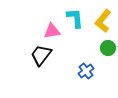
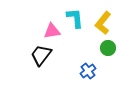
yellow L-shape: moved 2 px down
blue cross: moved 2 px right
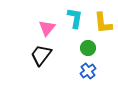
cyan L-shape: rotated 15 degrees clockwise
yellow L-shape: rotated 45 degrees counterclockwise
pink triangle: moved 5 px left, 3 px up; rotated 42 degrees counterclockwise
green circle: moved 20 px left
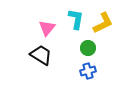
cyan L-shape: moved 1 px right, 1 px down
yellow L-shape: rotated 110 degrees counterclockwise
black trapezoid: rotated 85 degrees clockwise
blue cross: rotated 21 degrees clockwise
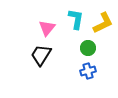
black trapezoid: rotated 90 degrees counterclockwise
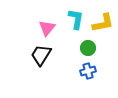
yellow L-shape: rotated 15 degrees clockwise
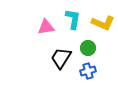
cyan L-shape: moved 3 px left
yellow L-shape: rotated 35 degrees clockwise
pink triangle: moved 1 px left, 1 px up; rotated 42 degrees clockwise
black trapezoid: moved 20 px right, 3 px down
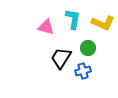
pink triangle: rotated 24 degrees clockwise
blue cross: moved 5 px left
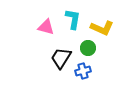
yellow L-shape: moved 1 px left, 5 px down
